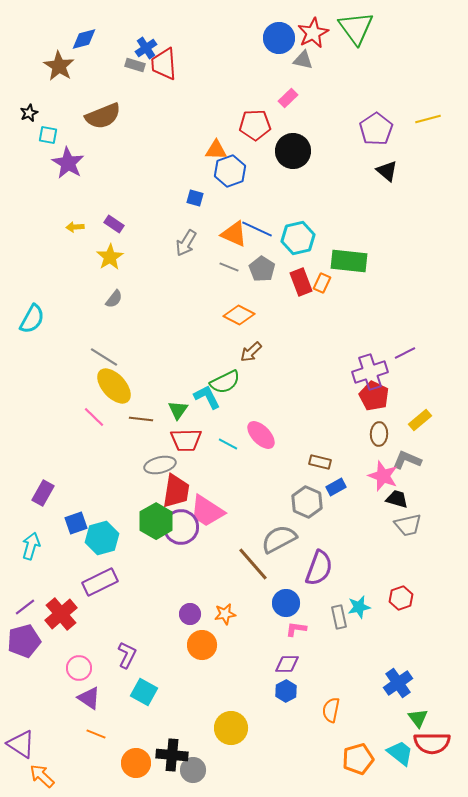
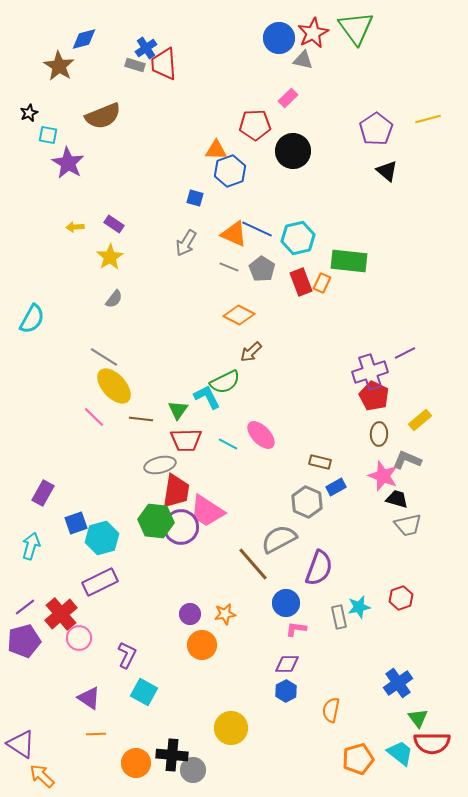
green hexagon at (156, 521): rotated 24 degrees counterclockwise
pink circle at (79, 668): moved 30 px up
orange line at (96, 734): rotated 24 degrees counterclockwise
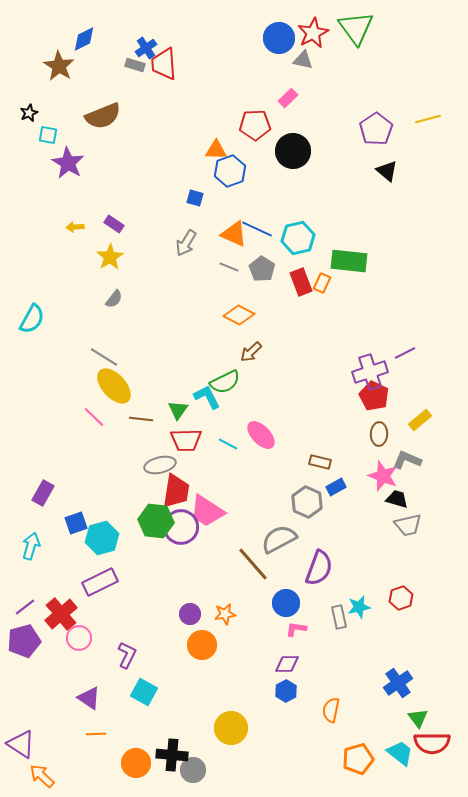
blue diamond at (84, 39): rotated 12 degrees counterclockwise
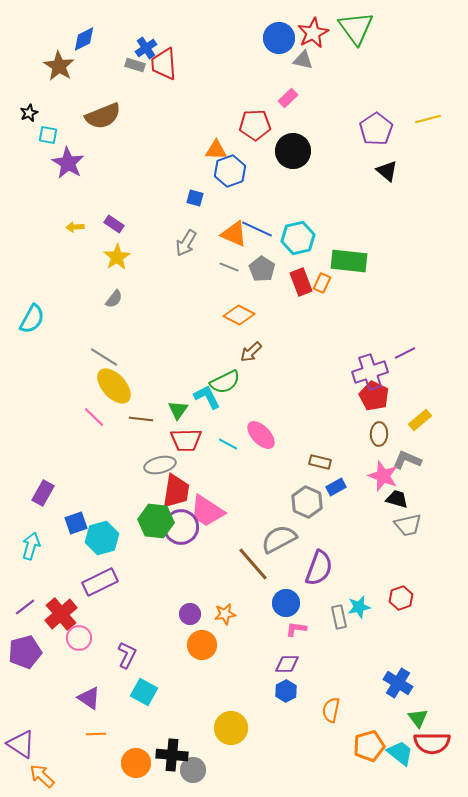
yellow star at (110, 257): moved 7 px right
purple pentagon at (24, 641): moved 1 px right, 11 px down
blue cross at (398, 683): rotated 24 degrees counterclockwise
orange pentagon at (358, 759): moved 11 px right, 13 px up
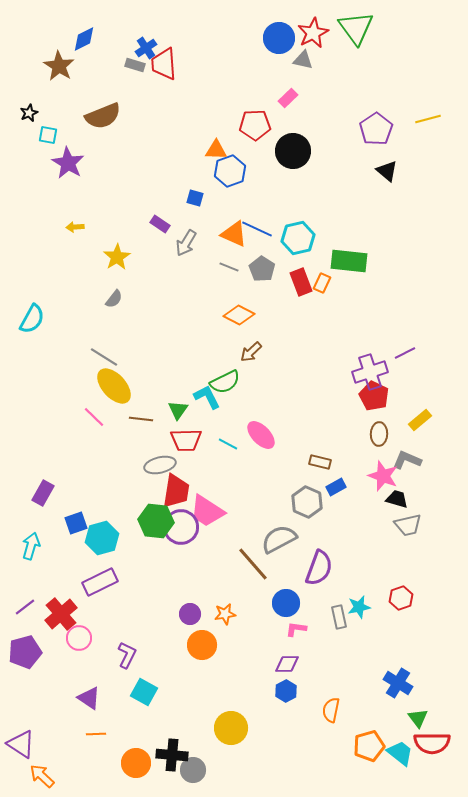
purple rectangle at (114, 224): moved 46 px right
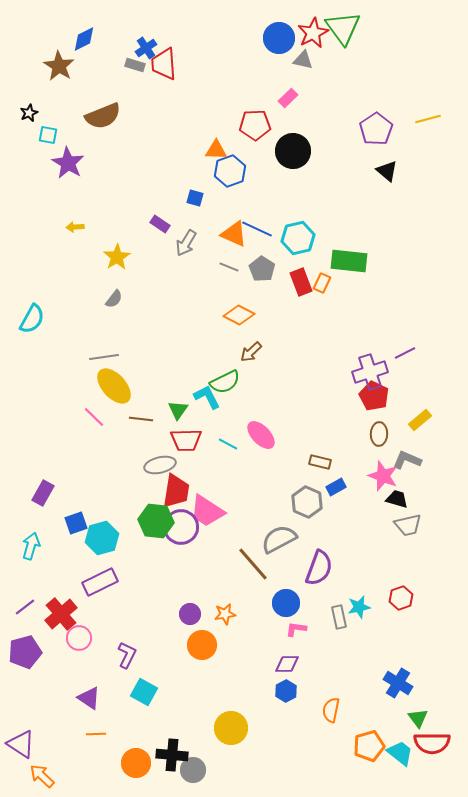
green triangle at (356, 28): moved 13 px left
gray line at (104, 357): rotated 40 degrees counterclockwise
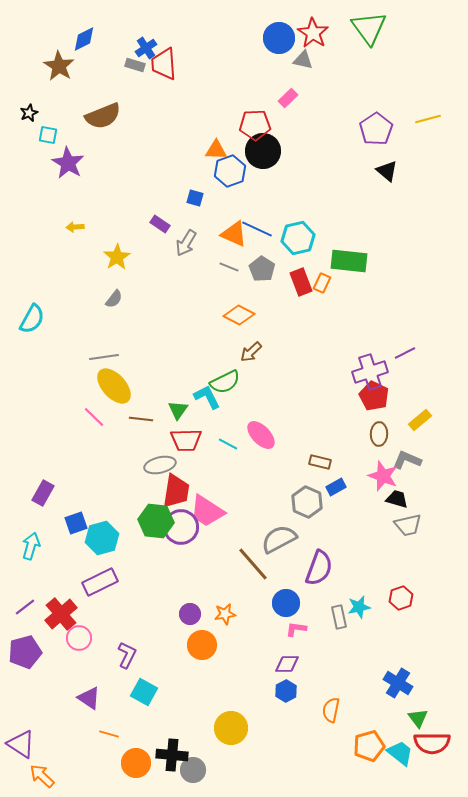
green triangle at (343, 28): moved 26 px right
red star at (313, 33): rotated 12 degrees counterclockwise
black circle at (293, 151): moved 30 px left
orange line at (96, 734): moved 13 px right; rotated 18 degrees clockwise
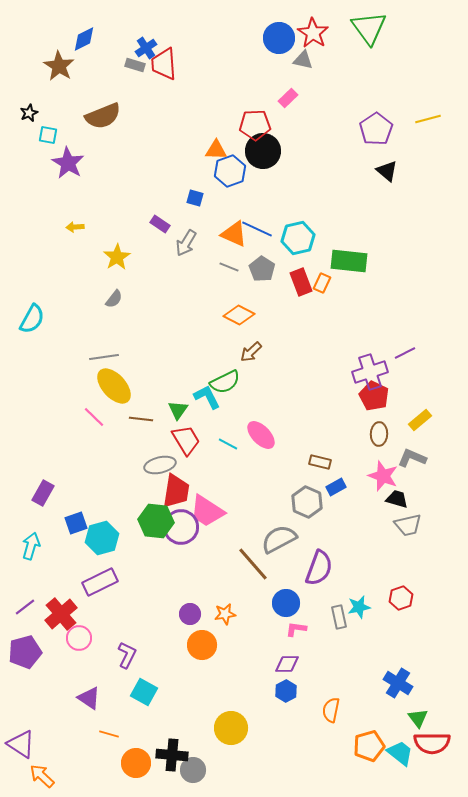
red trapezoid at (186, 440): rotated 120 degrees counterclockwise
gray L-shape at (407, 460): moved 5 px right, 2 px up
